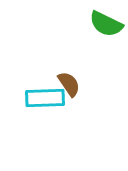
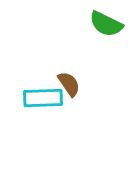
cyan rectangle: moved 2 px left
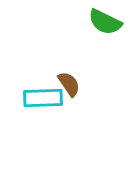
green semicircle: moved 1 px left, 2 px up
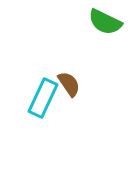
cyan rectangle: rotated 63 degrees counterclockwise
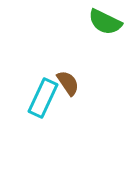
brown semicircle: moved 1 px left, 1 px up
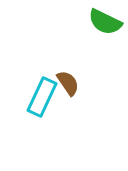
cyan rectangle: moved 1 px left, 1 px up
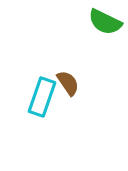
cyan rectangle: rotated 6 degrees counterclockwise
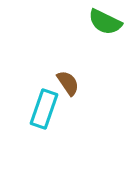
cyan rectangle: moved 2 px right, 12 px down
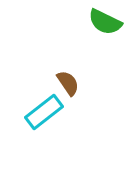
cyan rectangle: moved 3 px down; rotated 33 degrees clockwise
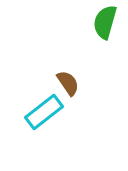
green semicircle: rotated 80 degrees clockwise
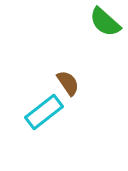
green semicircle: rotated 64 degrees counterclockwise
